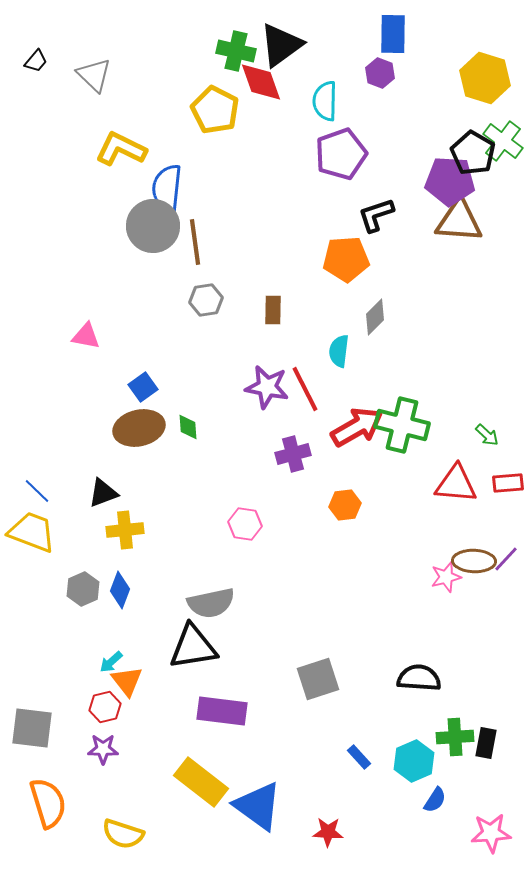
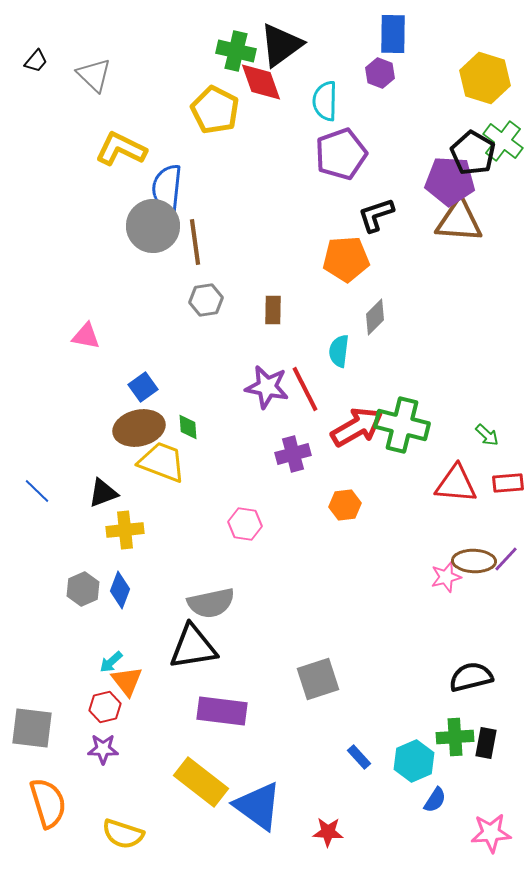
yellow trapezoid at (32, 532): moved 130 px right, 70 px up
black semicircle at (419, 678): moved 52 px right, 1 px up; rotated 18 degrees counterclockwise
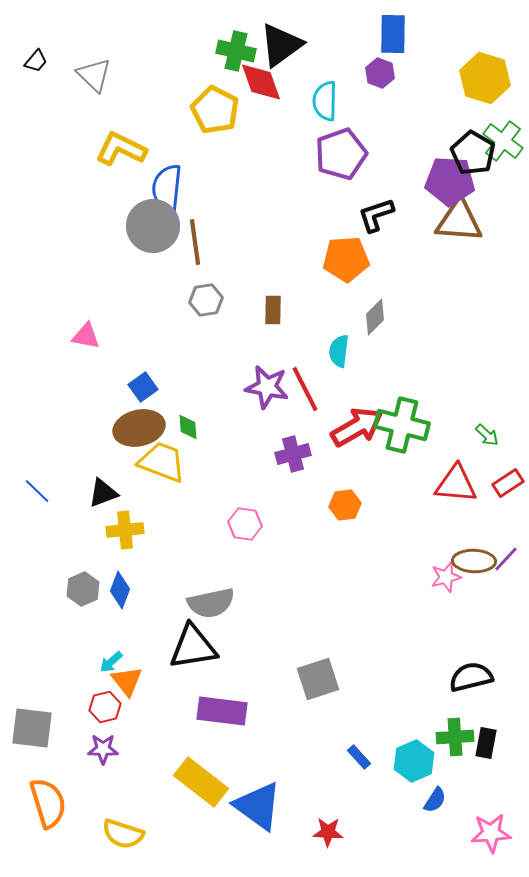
red rectangle at (508, 483): rotated 28 degrees counterclockwise
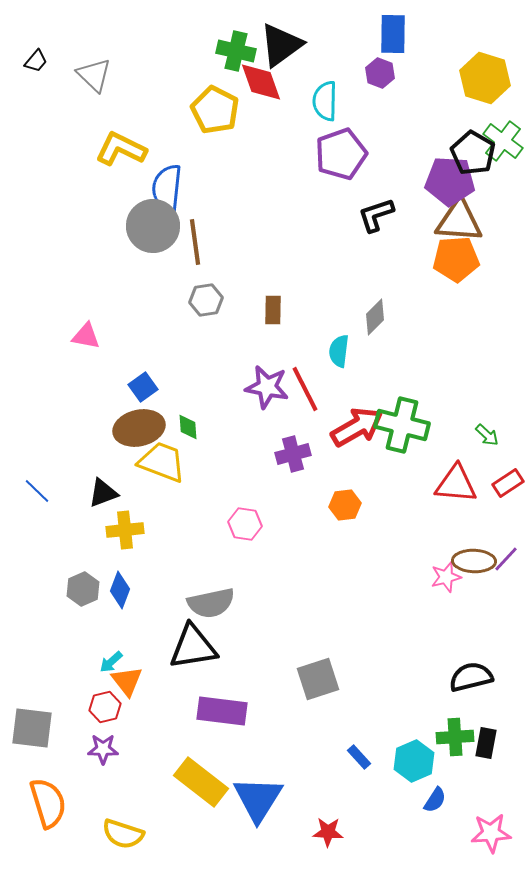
orange pentagon at (346, 259): moved 110 px right
blue triangle at (258, 806): moved 7 px up; rotated 26 degrees clockwise
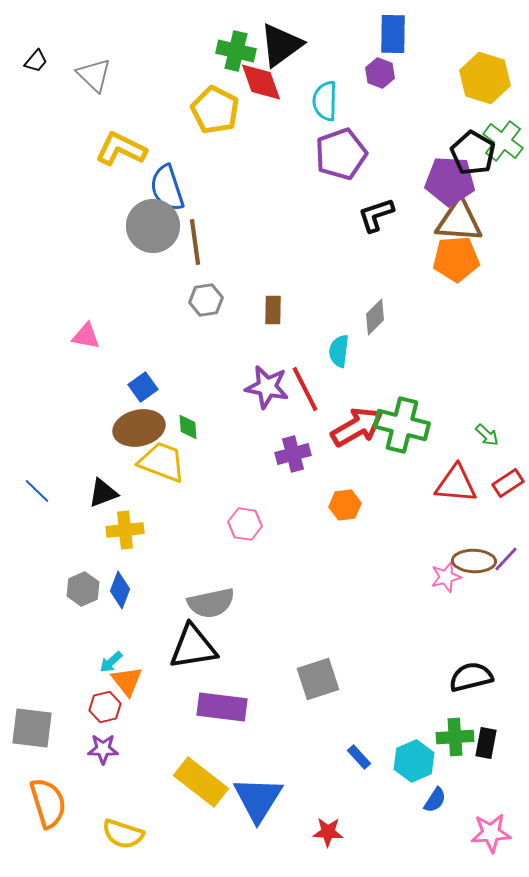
blue semicircle at (167, 188): rotated 24 degrees counterclockwise
purple rectangle at (222, 711): moved 4 px up
